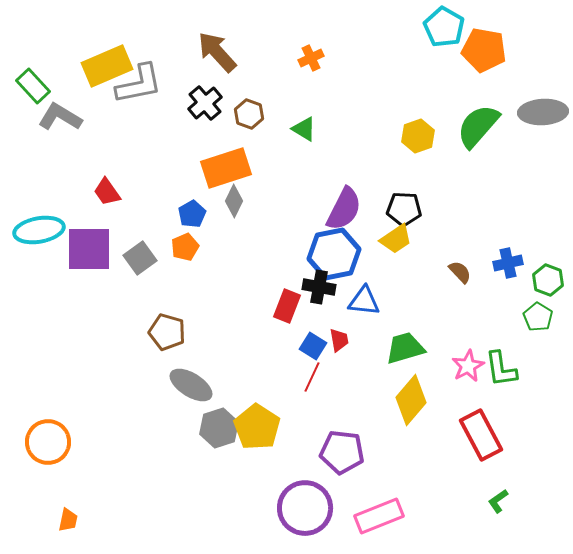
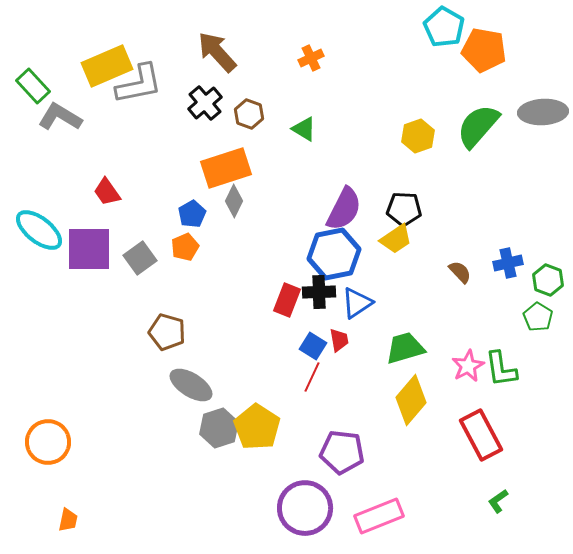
cyan ellipse at (39, 230): rotated 48 degrees clockwise
black cross at (319, 287): moved 5 px down; rotated 12 degrees counterclockwise
blue triangle at (364, 301): moved 7 px left, 2 px down; rotated 40 degrees counterclockwise
red rectangle at (287, 306): moved 6 px up
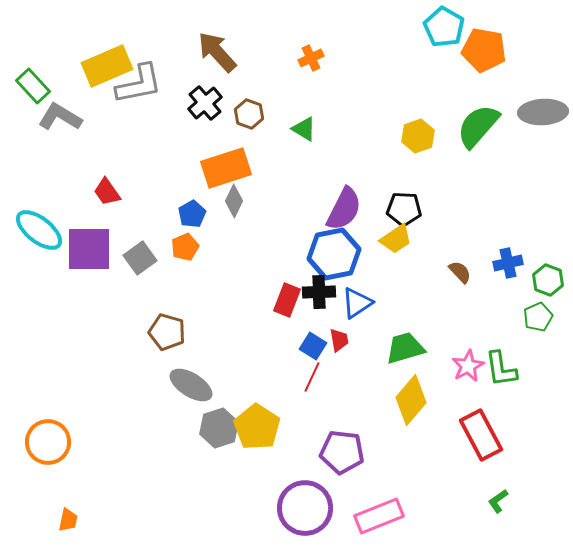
green pentagon at (538, 317): rotated 16 degrees clockwise
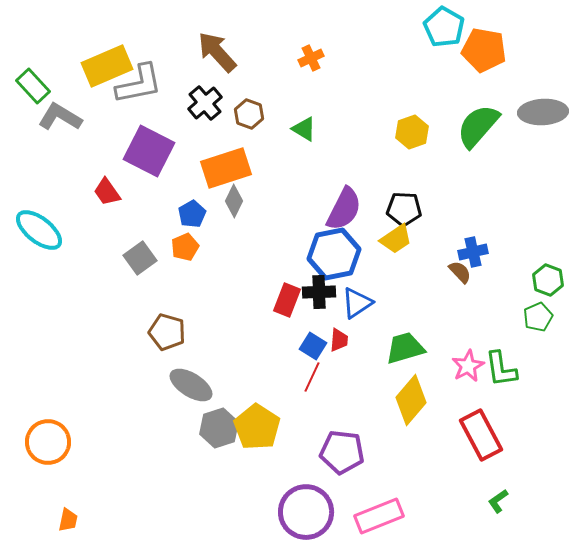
yellow hexagon at (418, 136): moved 6 px left, 4 px up
purple square at (89, 249): moved 60 px right, 98 px up; rotated 27 degrees clockwise
blue cross at (508, 263): moved 35 px left, 11 px up
red trapezoid at (339, 340): rotated 15 degrees clockwise
purple circle at (305, 508): moved 1 px right, 4 px down
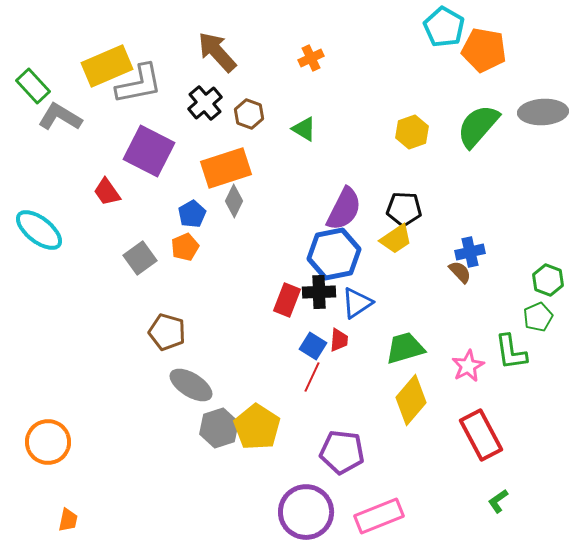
blue cross at (473, 252): moved 3 px left
green L-shape at (501, 369): moved 10 px right, 17 px up
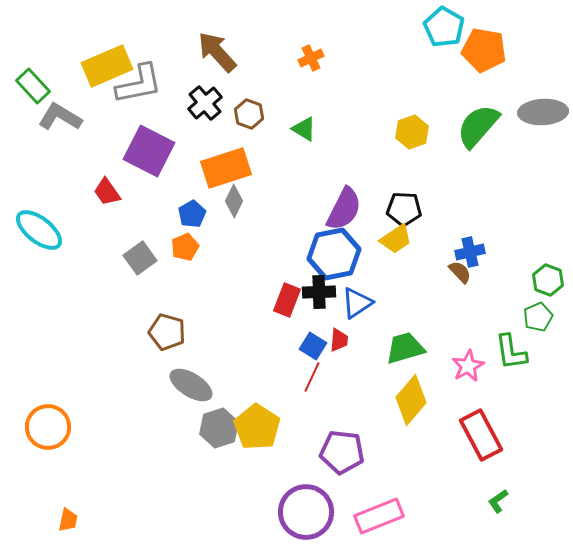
orange circle at (48, 442): moved 15 px up
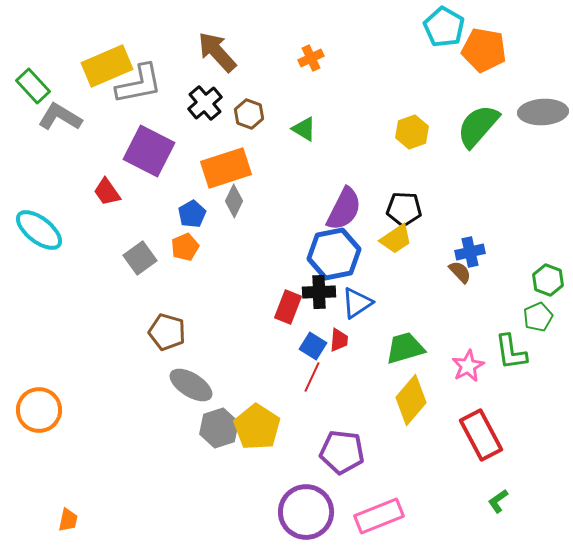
red rectangle at (287, 300): moved 1 px right, 7 px down
orange circle at (48, 427): moved 9 px left, 17 px up
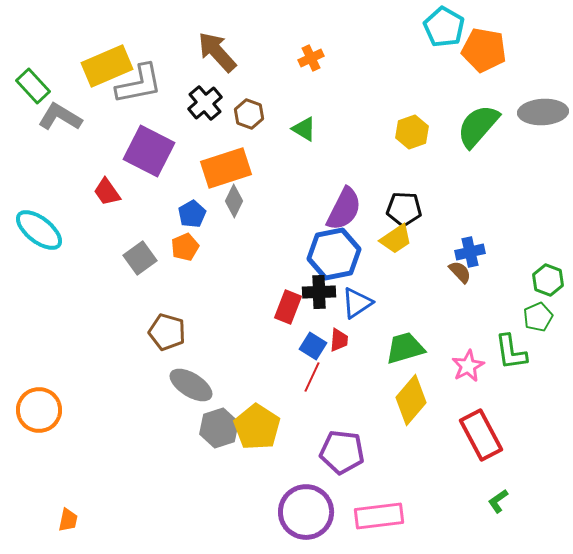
pink rectangle at (379, 516): rotated 15 degrees clockwise
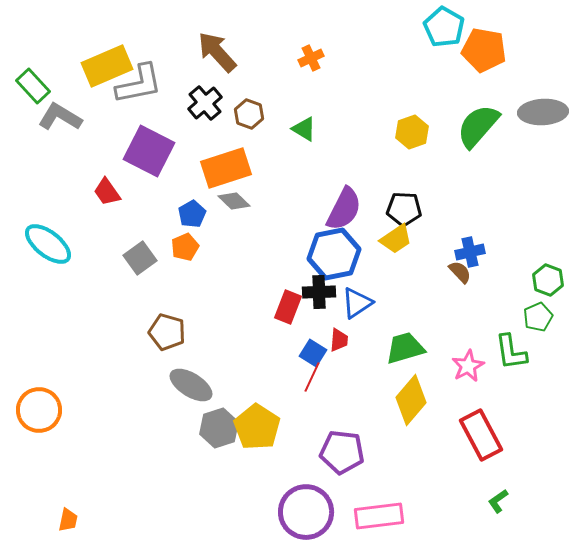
gray diamond at (234, 201): rotated 72 degrees counterclockwise
cyan ellipse at (39, 230): moved 9 px right, 14 px down
blue square at (313, 346): moved 7 px down
